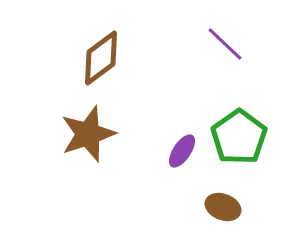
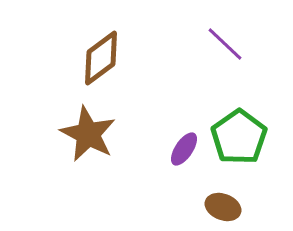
brown star: rotated 26 degrees counterclockwise
purple ellipse: moved 2 px right, 2 px up
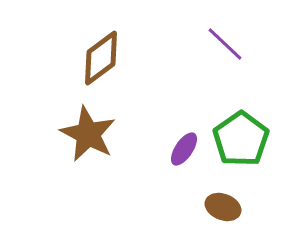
green pentagon: moved 2 px right, 2 px down
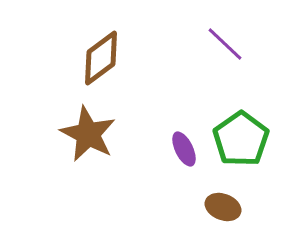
purple ellipse: rotated 60 degrees counterclockwise
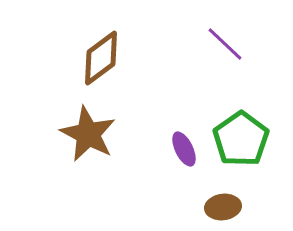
brown ellipse: rotated 28 degrees counterclockwise
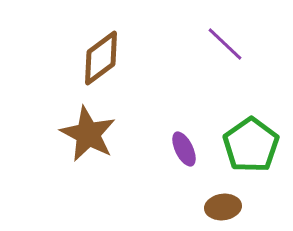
green pentagon: moved 10 px right, 6 px down
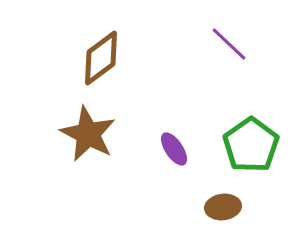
purple line: moved 4 px right
purple ellipse: moved 10 px left; rotated 8 degrees counterclockwise
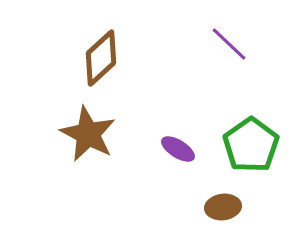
brown diamond: rotated 6 degrees counterclockwise
purple ellipse: moved 4 px right; rotated 24 degrees counterclockwise
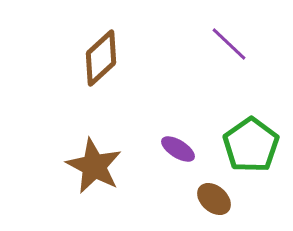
brown star: moved 6 px right, 32 px down
brown ellipse: moved 9 px left, 8 px up; rotated 48 degrees clockwise
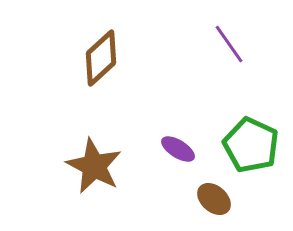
purple line: rotated 12 degrees clockwise
green pentagon: rotated 12 degrees counterclockwise
